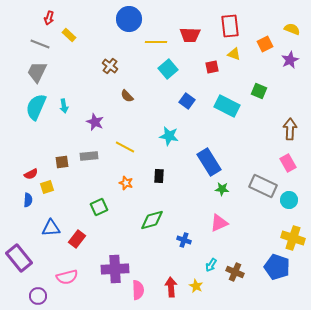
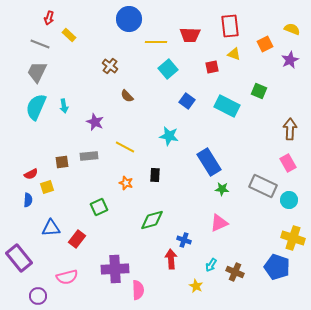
black rectangle at (159, 176): moved 4 px left, 1 px up
red arrow at (171, 287): moved 28 px up
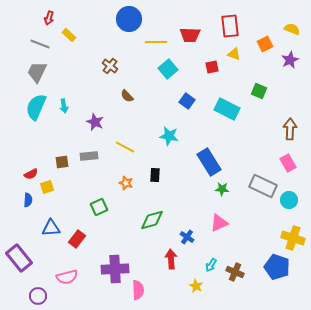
cyan rectangle at (227, 106): moved 3 px down
blue cross at (184, 240): moved 3 px right, 3 px up; rotated 16 degrees clockwise
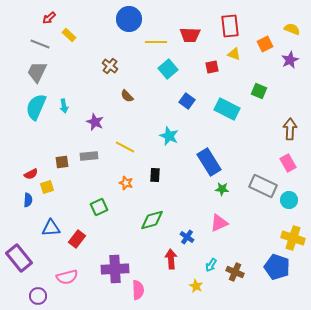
red arrow at (49, 18): rotated 32 degrees clockwise
cyan star at (169, 136): rotated 12 degrees clockwise
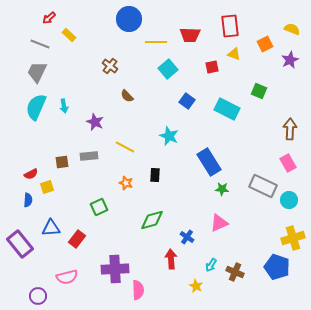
yellow cross at (293, 238): rotated 35 degrees counterclockwise
purple rectangle at (19, 258): moved 1 px right, 14 px up
